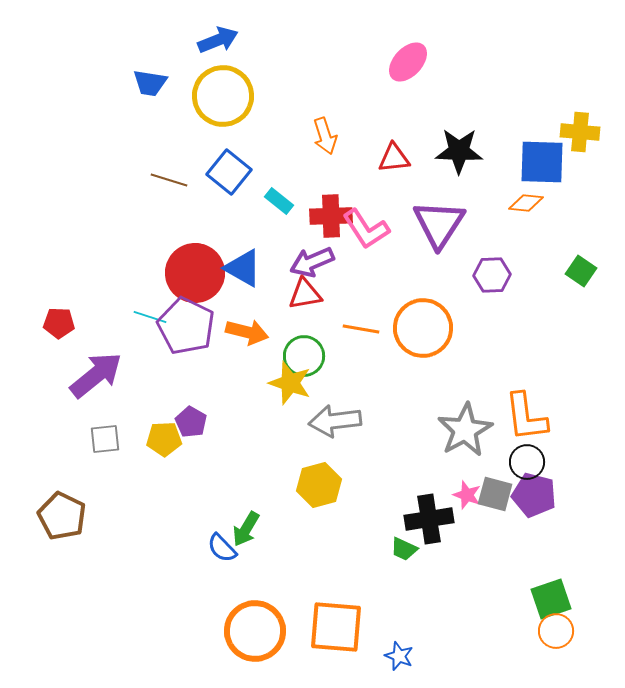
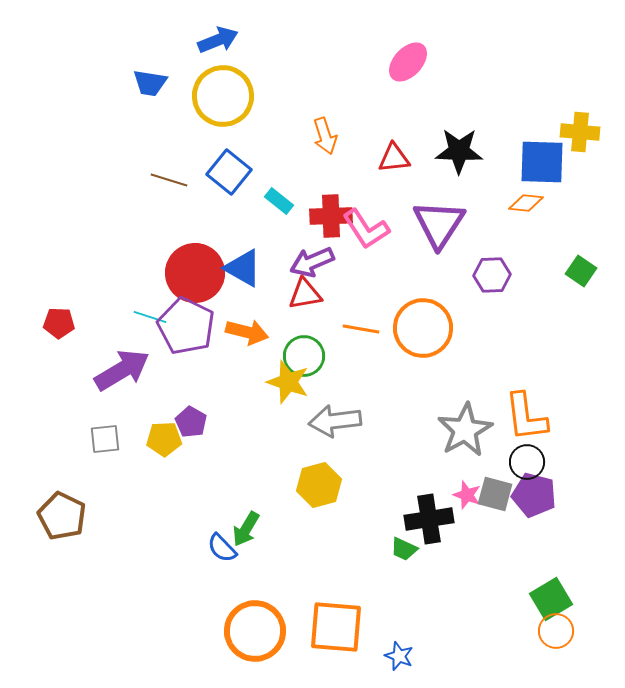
purple arrow at (96, 375): moved 26 px right, 5 px up; rotated 8 degrees clockwise
yellow star at (290, 383): moved 2 px left, 1 px up
green square at (551, 599): rotated 12 degrees counterclockwise
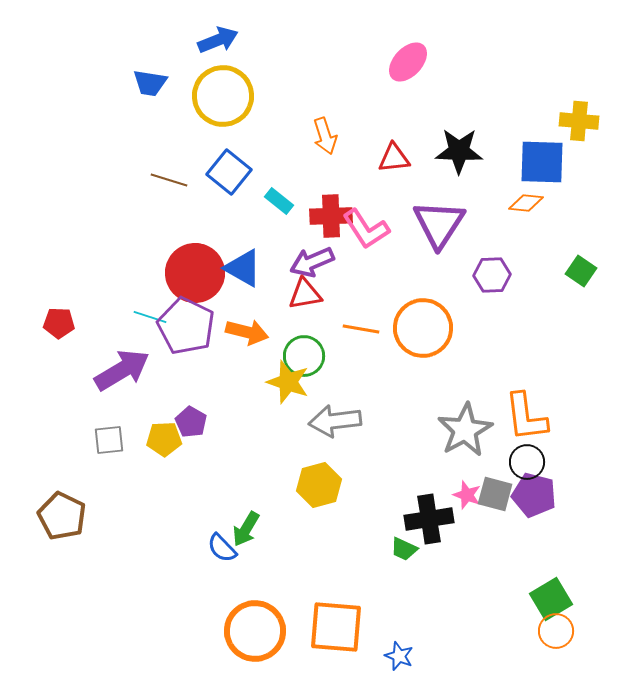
yellow cross at (580, 132): moved 1 px left, 11 px up
gray square at (105, 439): moved 4 px right, 1 px down
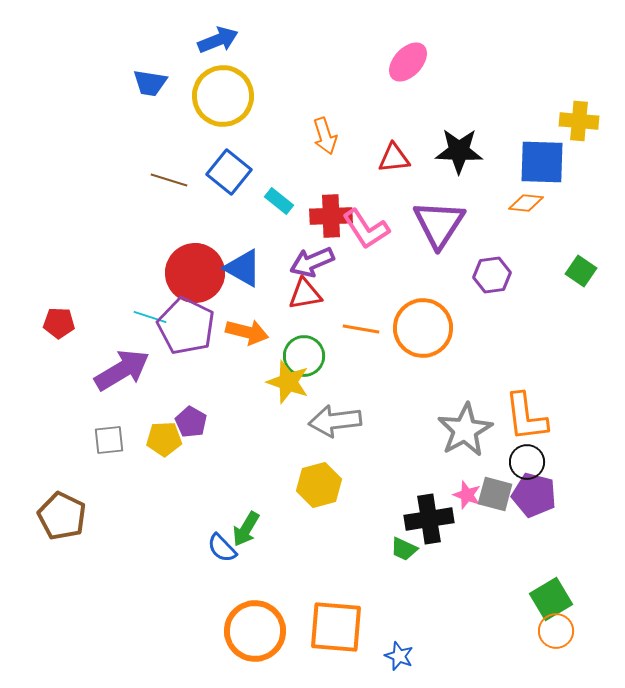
purple hexagon at (492, 275): rotated 6 degrees counterclockwise
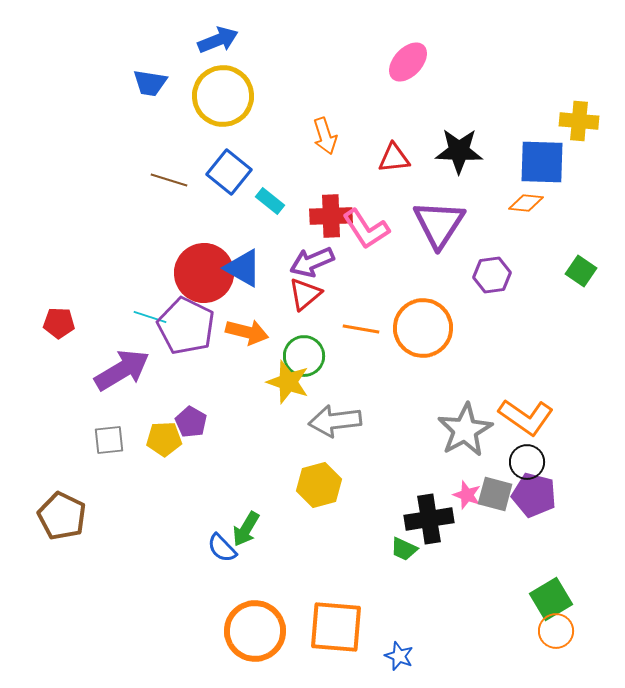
cyan rectangle at (279, 201): moved 9 px left
red circle at (195, 273): moved 9 px right
red triangle at (305, 294): rotated 30 degrees counterclockwise
orange L-shape at (526, 417): rotated 48 degrees counterclockwise
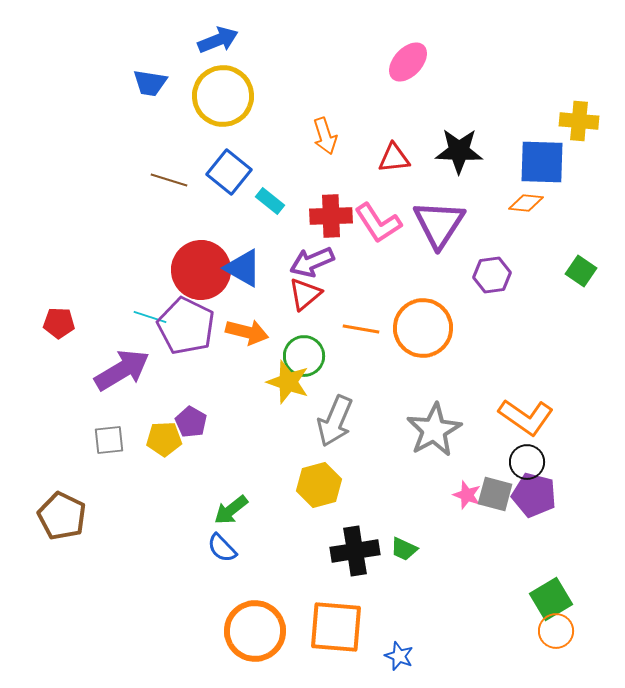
pink L-shape at (366, 229): moved 12 px right, 6 px up
red circle at (204, 273): moved 3 px left, 3 px up
gray arrow at (335, 421): rotated 60 degrees counterclockwise
gray star at (465, 430): moved 31 px left
black cross at (429, 519): moved 74 px left, 32 px down
green arrow at (246, 529): moved 15 px left, 19 px up; rotated 21 degrees clockwise
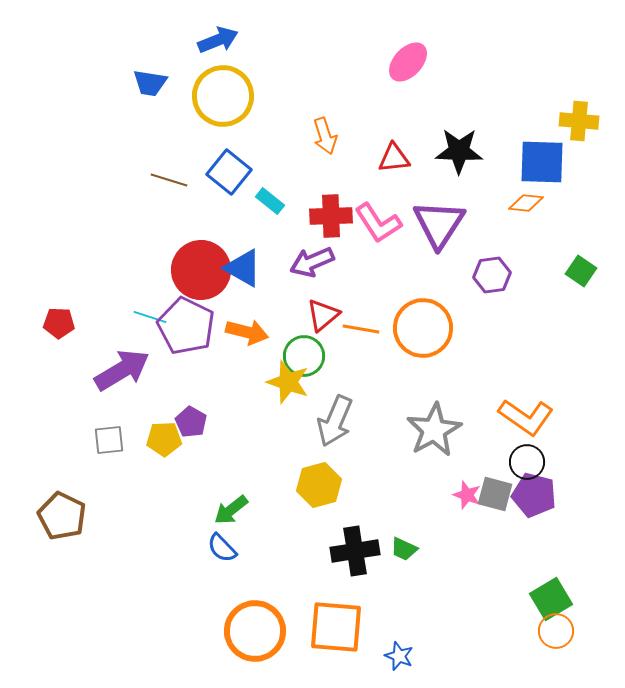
red triangle at (305, 294): moved 18 px right, 21 px down
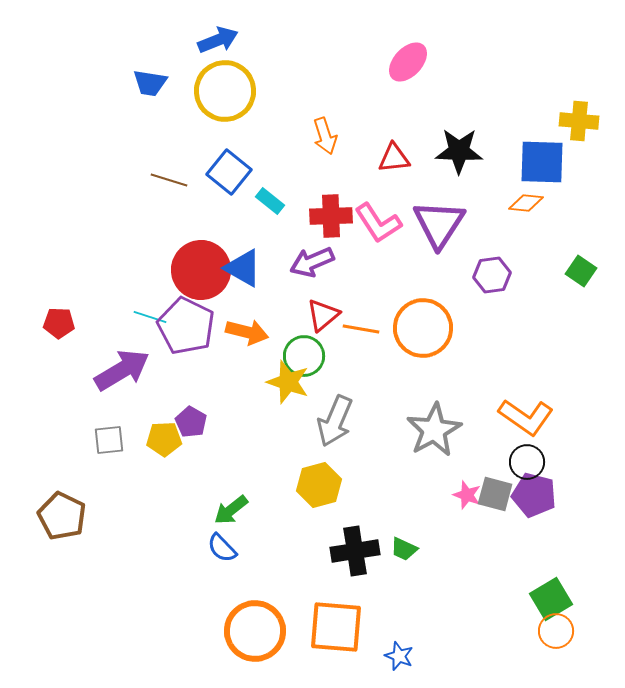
yellow circle at (223, 96): moved 2 px right, 5 px up
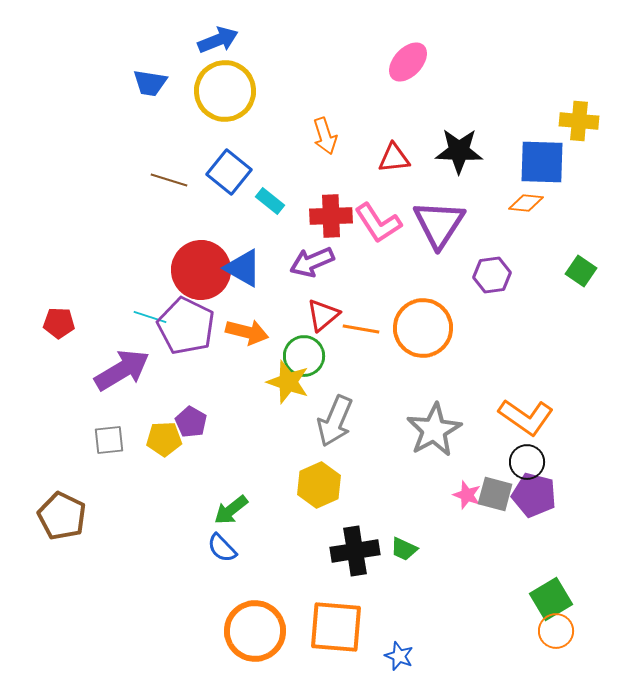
yellow hexagon at (319, 485): rotated 9 degrees counterclockwise
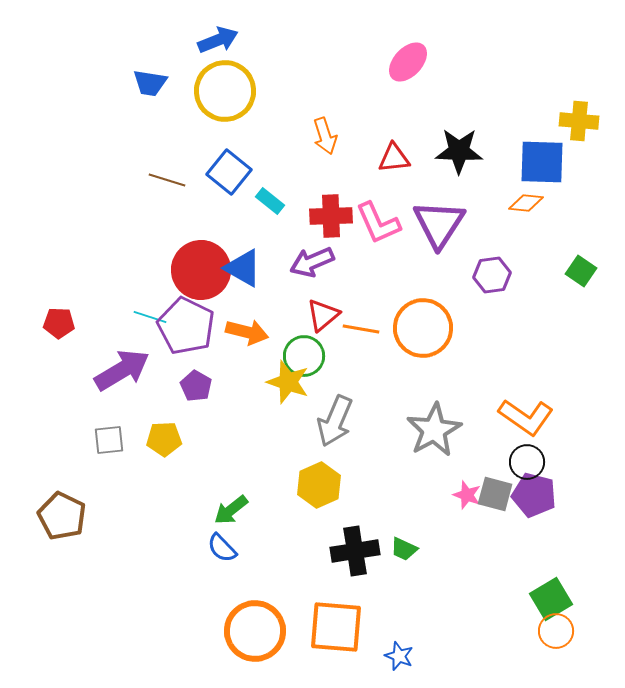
brown line at (169, 180): moved 2 px left
pink L-shape at (378, 223): rotated 9 degrees clockwise
purple pentagon at (191, 422): moved 5 px right, 36 px up
